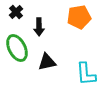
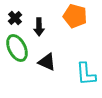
black cross: moved 1 px left, 6 px down
orange pentagon: moved 4 px left, 1 px up; rotated 25 degrees clockwise
black triangle: rotated 36 degrees clockwise
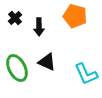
green ellipse: moved 20 px down
cyan L-shape: rotated 20 degrees counterclockwise
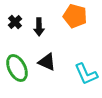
black cross: moved 4 px down
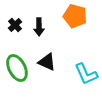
black cross: moved 3 px down
